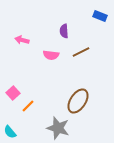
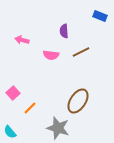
orange line: moved 2 px right, 2 px down
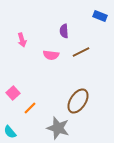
pink arrow: rotated 120 degrees counterclockwise
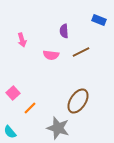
blue rectangle: moved 1 px left, 4 px down
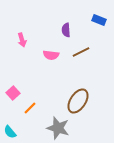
purple semicircle: moved 2 px right, 1 px up
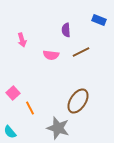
orange line: rotated 72 degrees counterclockwise
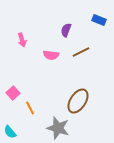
purple semicircle: rotated 24 degrees clockwise
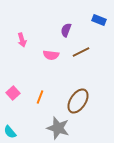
orange line: moved 10 px right, 11 px up; rotated 48 degrees clockwise
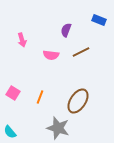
pink square: rotated 16 degrees counterclockwise
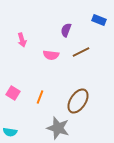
cyan semicircle: rotated 40 degrees counterclockwise
